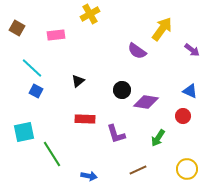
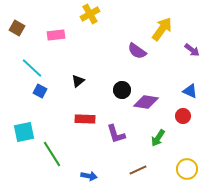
blue square: moved 4 px right
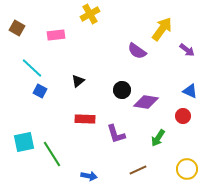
purple arrow: moved 5 px left
cyan square: moved 10 px down
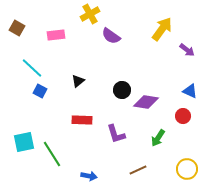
purple semicircle: moved 26 px left, 15 px up
red rectangle: moved 3 px left, 1 px down
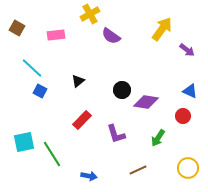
red rectangle: rotated 48 degrees counterclockwise
yellow circle: moved 1 px right, 1 px up
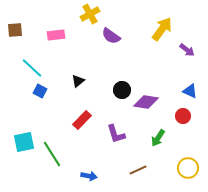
brown square: moved 2 px left, 2 px down; rotated 35 degrees counterclockwise
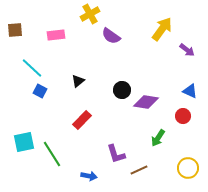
purple L-shape: moved 20 px down
brown line: moved 1 px right
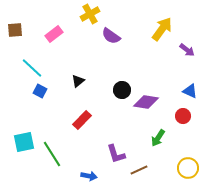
pink rectangle: moved 2 px left, 1 px up; rotated 30 degrees counterclockwise
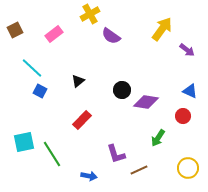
brown square: rotated 21 degrees counterclockwise
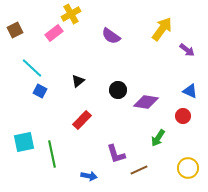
yellow cross: moved 19 px left
pink rectangle: moved 1 px up
black circle: moved 4 px left
green line: rotated 20 degrees clockwise
